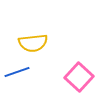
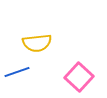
yellow semicircle: moved 4 px right
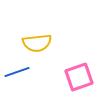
pink square: rotated 28 degrees clockwise
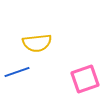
pink square: moved 6 px right, 2 px down
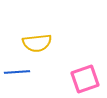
blue line: rotated 15 degrees clockwise
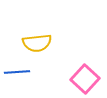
pink square: rotated 28 degrees counterclockwise
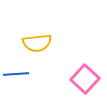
blue line: moved 1 px left, 2 px down
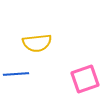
pink square: rotated 28 degrees clockwise
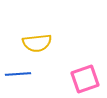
blue line: moved 2 px right
